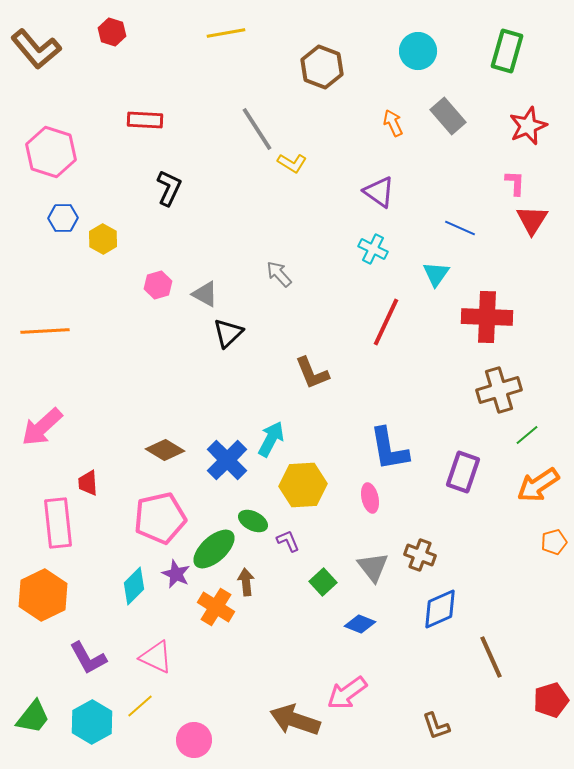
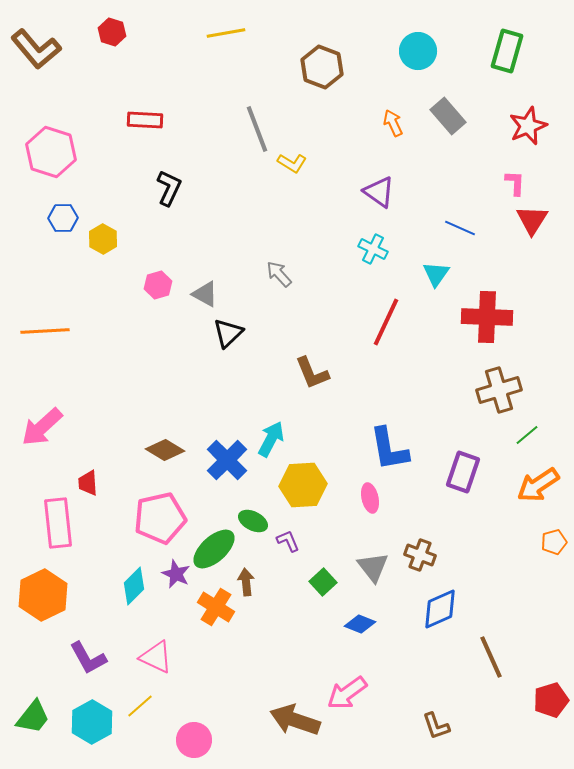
gray line at (257, 129): rotated 12 degrees clockwise
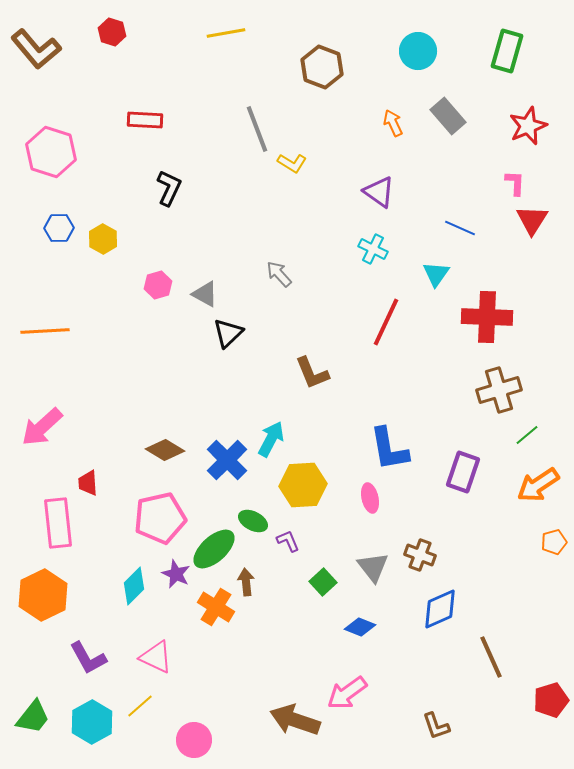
blue hexagon at (63, 218): moved 4 px left, 10 px down
blue diamond at (360, 624): moved 3 px down
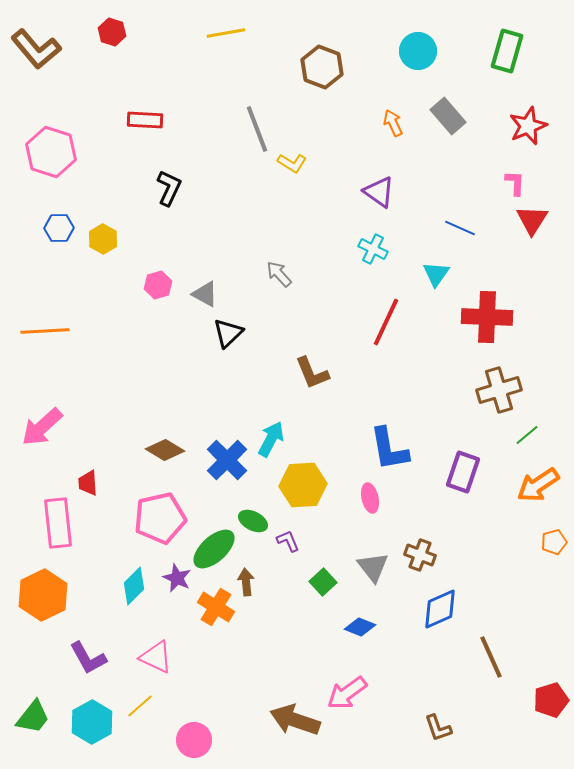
purple star at (176, 574): moved 1 px right, 4 px down
brown L-shape at (436, 726): moved 2 px right, 2 px down
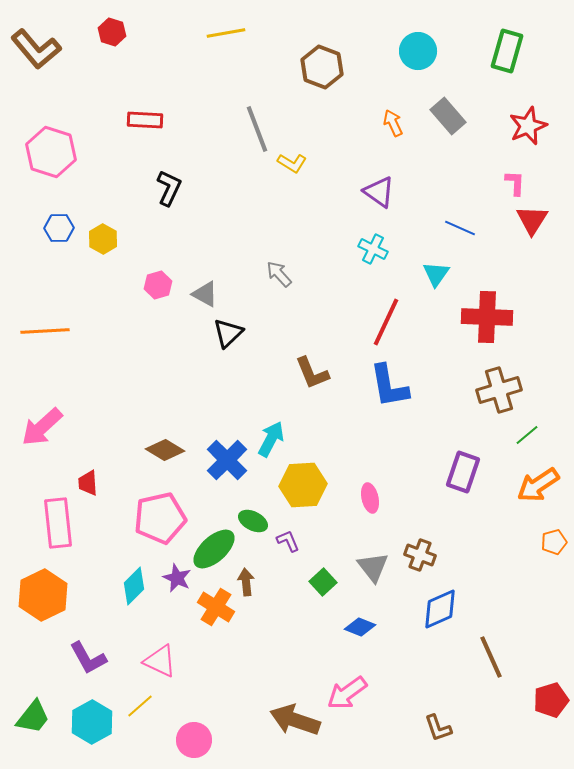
blue L-shape at (389, 449): moved 63 px up
pink triangle at (156, 657): moved 4 px right, 4 px down
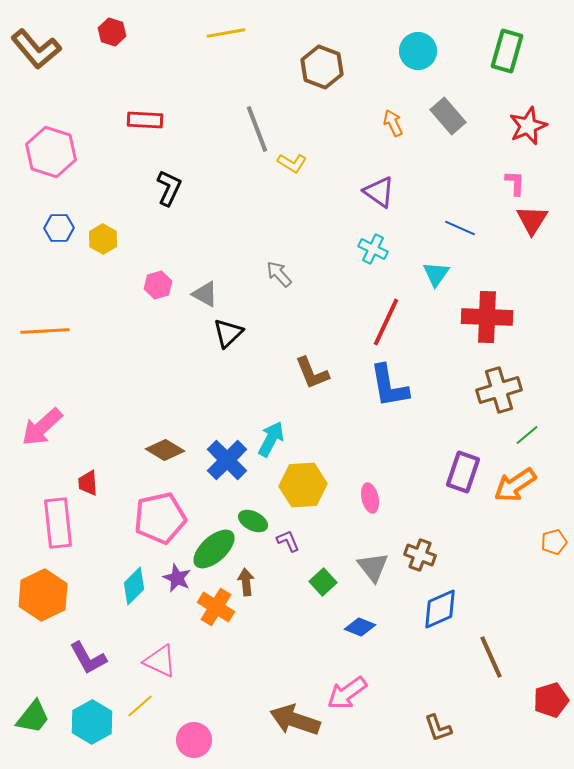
orange arrow at (538, 485): moved 23 px left
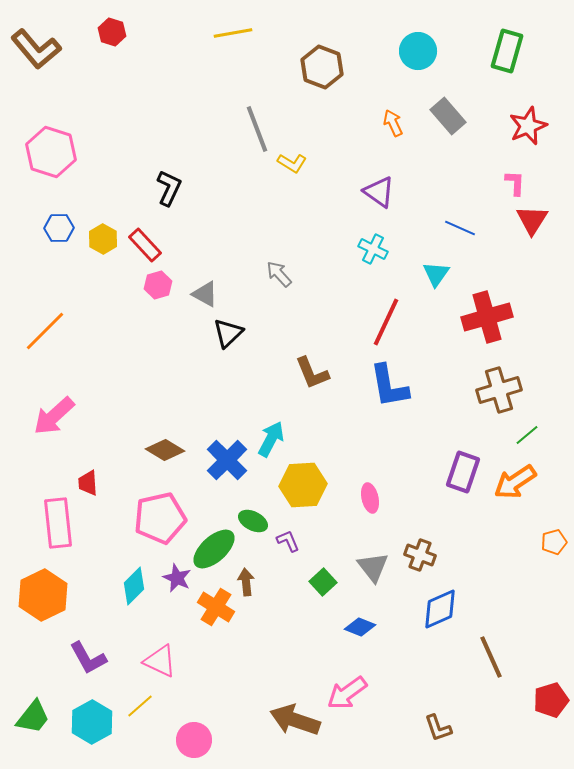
yellow line at (226, 33): moved 7 px right
red rectangle at (145, 120): moved 125 px down; rotated 44 degrees clockwise
red cross at (487, 317): rotated 18 degrees counterclockwise
orange line at (45, 331): rotated 42 degrees counterclockwise
pink arrow at (42, 427): moved 12 px right, 11 px up
orange arrow at (515, 485): moved 3 px up
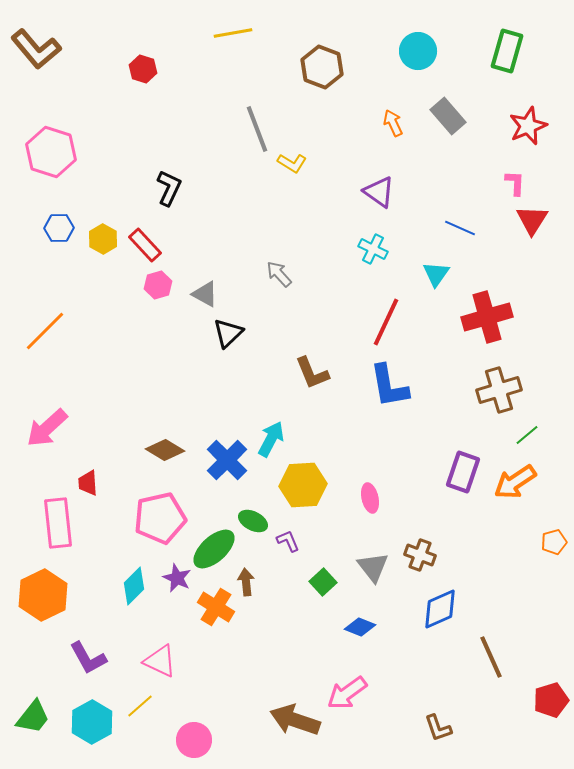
red hexagon at (112, 32): moved 31 px right, 37 px down
pink arrow at (54, 416): moved 7 px left, 12 px down
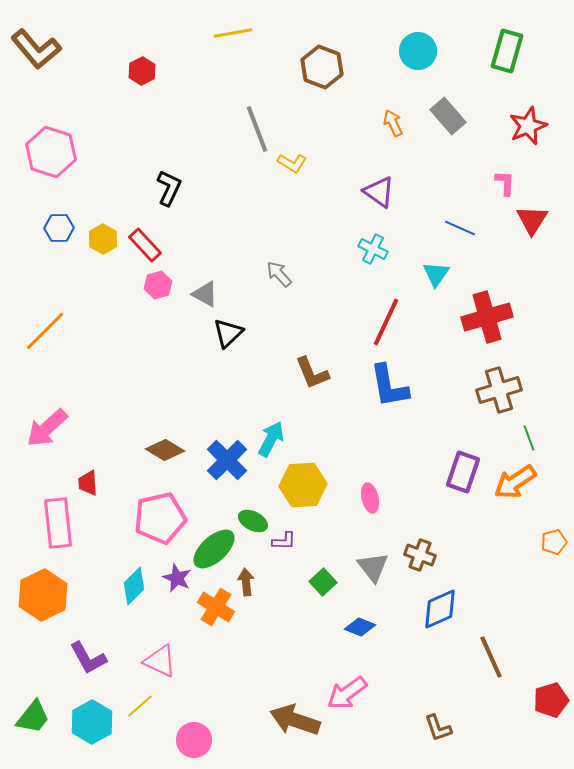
red hexagon at (143, 69): moved 1 px left, 2 px down; rotated 16 degrees clockwise
pink L-shape at (515, 183): moved 10 px left
green line at (527, 435): moved 2 px right, 3 px down; rotated 70 degrees counterclockwise
purple L-shape at (288, 541): moved 4 px left; rotated 115 degrees clockwise
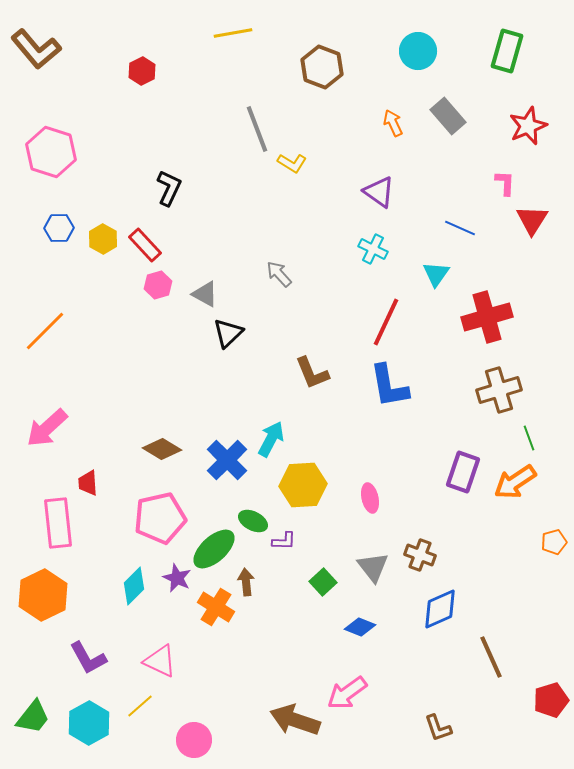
brown diamond at (165, 450): moved 3 px left, 1 px up
cyan hexagon at (92, 722): moved 3 px left, 1 px down
